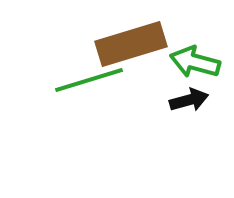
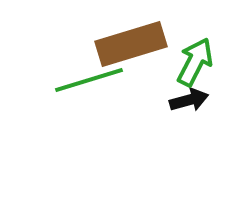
green arrow: rotated 102 degrees clockwise
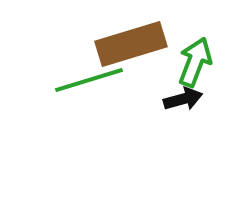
green arrow: rotated 6 degrees counterclockwise
black arrow: moved 6 px left, 1 px up
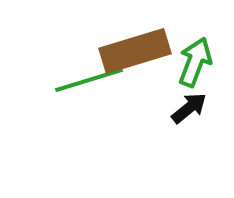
brown rectangle: moved 4 px right, 7 px down
black arrow: moved 6 px right, 9 px down; rotated 24 degrees counterclockwise
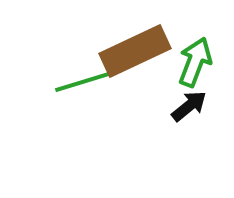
brown rectangle: rotated 8 degrees counterclockwise
black arrow: moved 2 px up
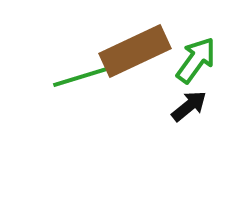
green arrow: moved 1 px right, 2 px up; rotated 15 degrees clockwise
green line: moved 2 px left, 5 px up
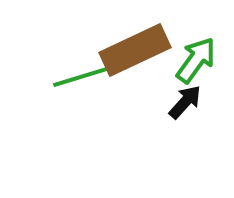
brown rectangle: moved 1 px up
black arrow: moved 4 px left, 4 px up; rotated 9 degrees counterclockwise
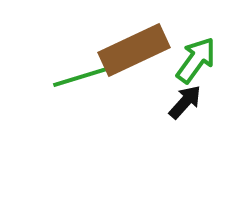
brown rectangle: moved 1 px left
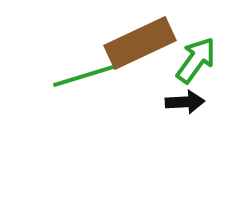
brown rectangle: moved 6 px right, 7 px up
black arrow: rotated 45 degrees clockwise
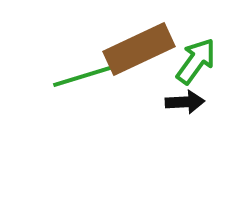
brown rectangle: moved 1 px left, 6 px down
green arrow: moved 1 px down
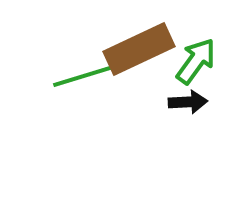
black arrow: moved 3 px right
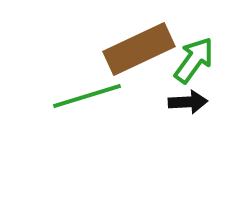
green arrow: moved 2 px left, 1 px up
green line: moved 21 px down
